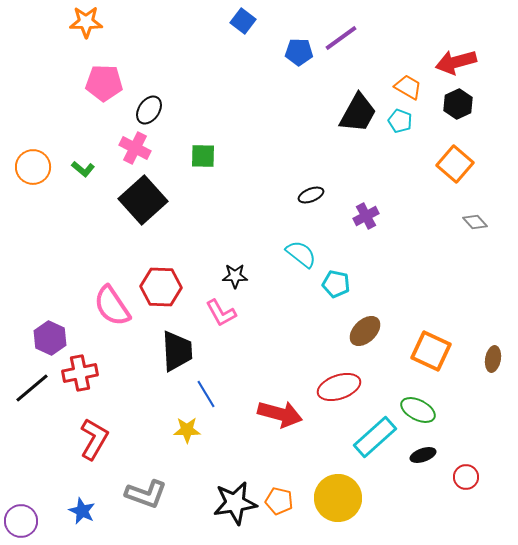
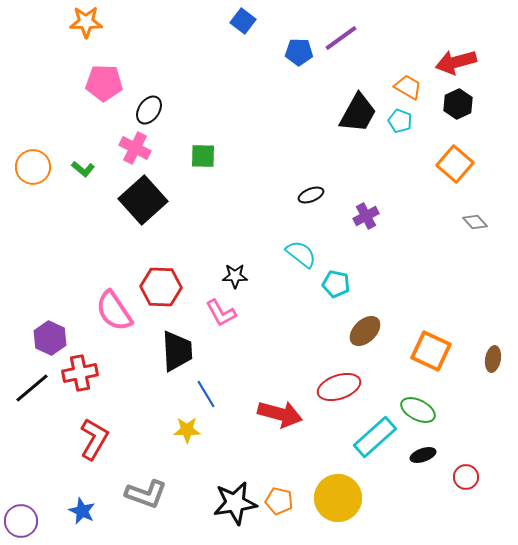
pink semicircle at (112, 306): moved 2 px right, 5 px down
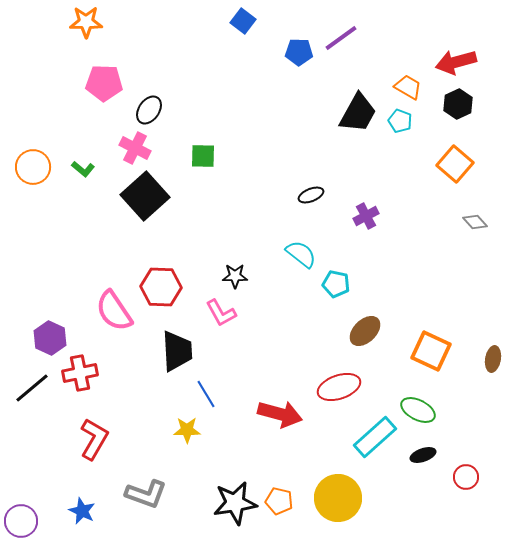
black square at (143, 200): moved 2 px right, 4 px up
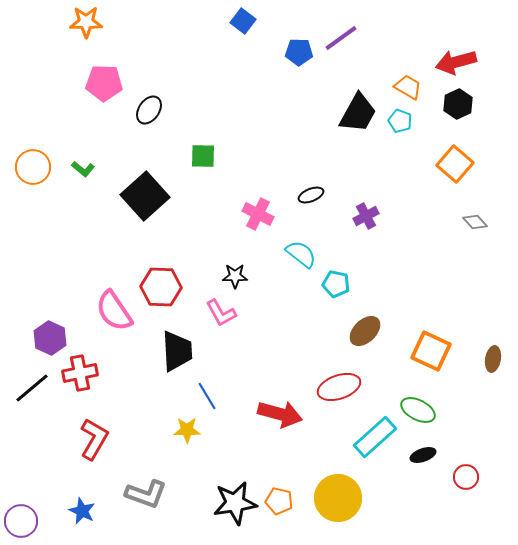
pink cross at (135, 148): moved 123 px right, 66 px down
blue line at (206, 394): moved 1 px right, 2 px down
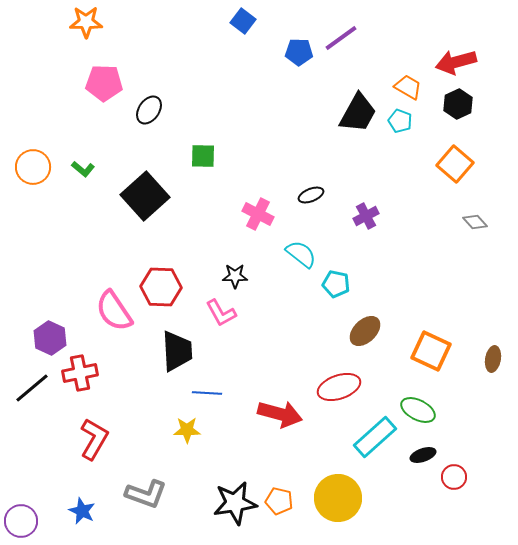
blue line at (207, 396): moved 3 px up; rotated 56 degrees counterclockwise
red circle at (466, 477): moved 12 px left
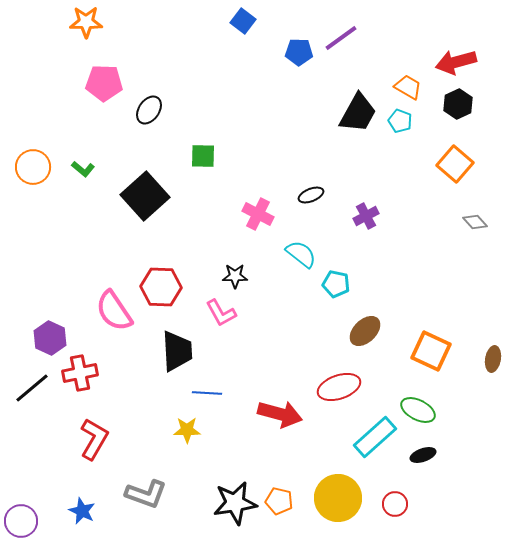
red circle at (454, 477): moved 59 px left, 27 px down
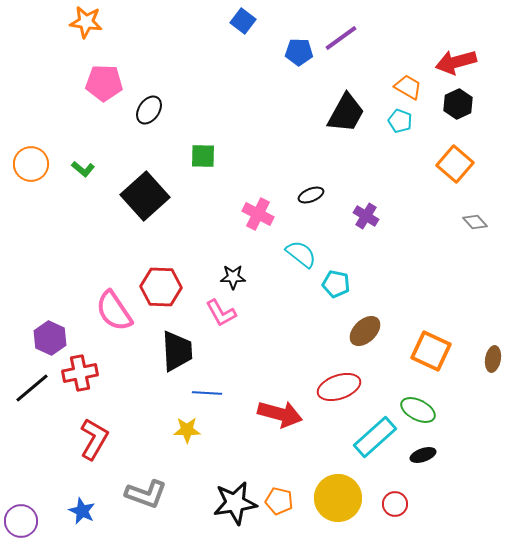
orange star at (86, 22): rotated 8 degrees clockwise
black trapezoid at (358, 113): moved 12 px left
orange circle at (33, 167): moved 2 px left, 3 px up
purple cross at (366, 216): rotated 30 degrees counterclockwise
black star at (235, 276): moved 2 px left, 1 px down
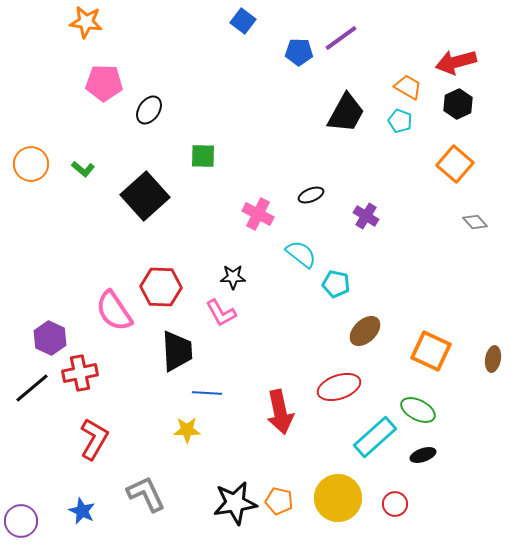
red arrow at (280, 414): moved 2 px up; rotated 63 degrees clockwise
gray L-shape at (146, 494): rotated 135 degrees counterclockwise
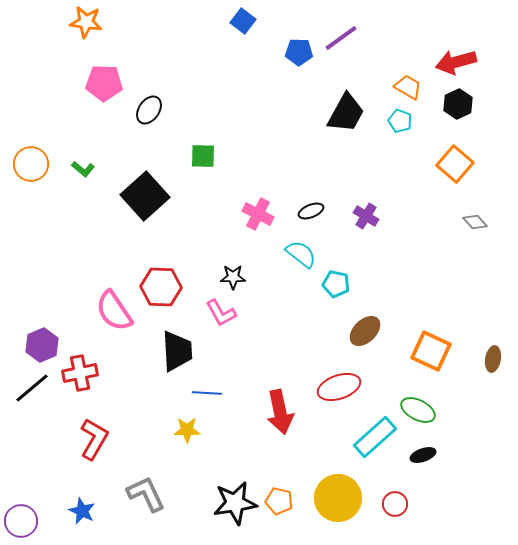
black ellipse at (311, 195): moved 16 px down
purple hexagon at (50, 338): moved 8 px left, 7 px down; rotated 12 degrees clockwise
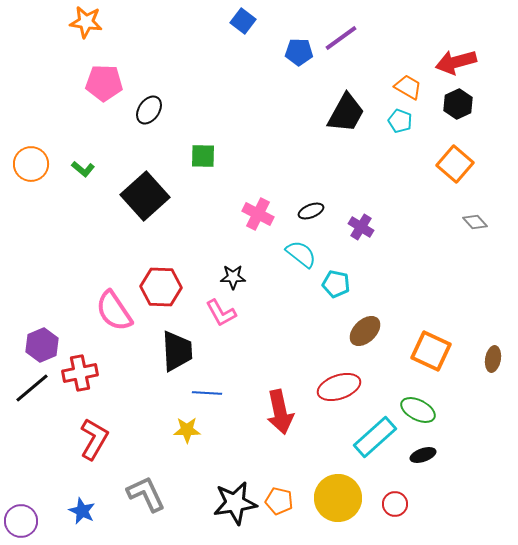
purple cross at (366, 216): moved 5 px left, 11 px down
